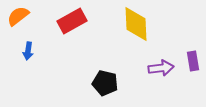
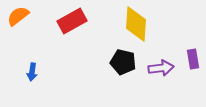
yellow diamond: rotated 6 degrees clockwise
blue arrow: moved 4 px right, 21 px down
purple rectangle: moved 2 px up
black pentagon: moved 18 px right, 21 px up
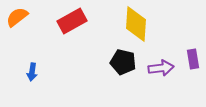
orange semicircle: moved 1 px left, 1 px down
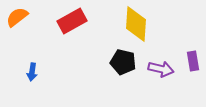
purple rectangle: moved 2 px down
purple arrow: moved 1 px down; rotated 20 degrees clockwise
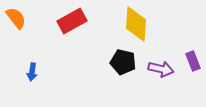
orange semicircle: moved 1 px left, 1 px down; rotated 90 degrees clockwise
purple rectangle: rotated 12 degrees counterclockwise
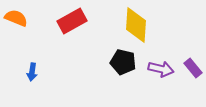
orange semicircle: rotated 30 degrees counterclockwise
yellow diamond: moved 1 px down
purple rectangle: moved 7 px down; rotated 18 degrees counterclockwise
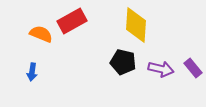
orange semicircle: moved 25 px right, 16 px down
